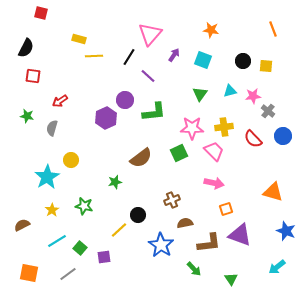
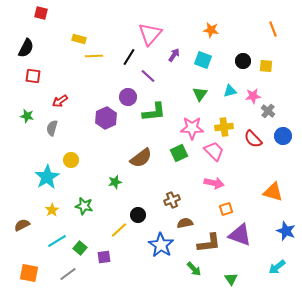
purple circle at (125, 100): moved 3 px right, 3 px up
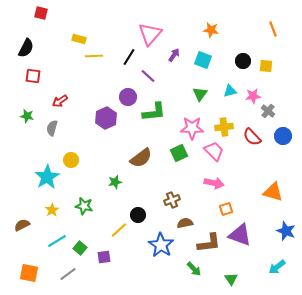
red semicircle at (253, 139): moved 1 px left, 2 px up
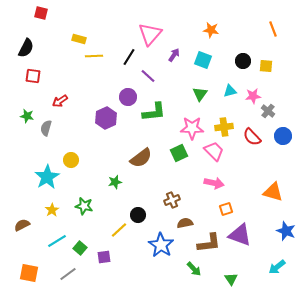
gray semicircle at (52, 128): moved 6 px left
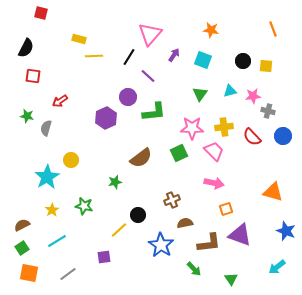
gray cross at (268, 111): rotated 24 degrees counterclockwise
green square at (80, 248): moved 58 px left; rotated 16 degrees clockwise
